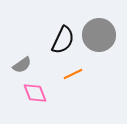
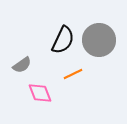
gray circle: moved 5 px down
pink diamond: moved 5 px right
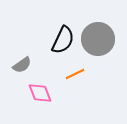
gray circle: moved 1 px left, 1 px up
orange line: moved 2 px right
